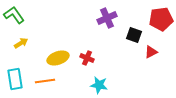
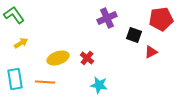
red cross: rotated 16 degrees clockwise
orange line: moved 1 px down; rotated 12 degrees clockwise
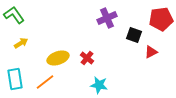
orange line: rotated 42 degrees counterclockwise
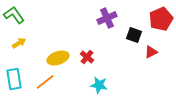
red pentagon: rotated 15 degrees counterclockwise
yellow arrow: moved 2 px left
red cross: moved 1 px up
cyan rectangle: moved 1 px left
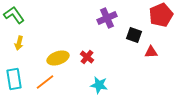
red pentagon: moved 4 px up
yellow arrow: rotated 136 degrees clockwise
red triangle: rotated 24 degrees clockwise
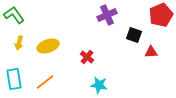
purple cross: moved 3 px up
yellow ellipse: moved 10 px left, 12 px up
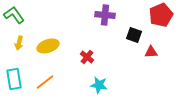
purple cross: moved 2 px left; rotated 30 degrees clockwise
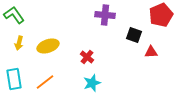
cyan star: moved 7 px left, 2 px up; rotated 30 degrees counterclockwise
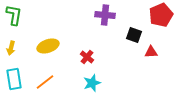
green L-shape: rotated 45 degrees clockwise
yellow arrow: moved 8 px left, 5 px down
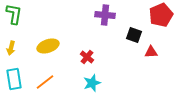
green L-shape: moved 1 px up
